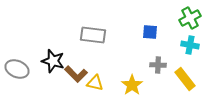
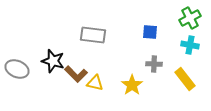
gray cross: moved 4 px left, 1 px up
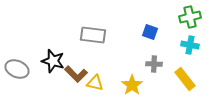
green cross: moved 1 px up; rotated 15 degrees clockwise
blue square: rotated 14 degrees clockwise
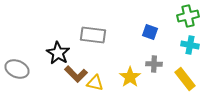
green cross: moved 2 px left, 1 px up
black star: moved 5 px right, 8 px up; rotated 15 degrees clockwise
yellow star: moved 2 px left, 8 px up
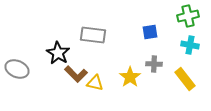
blue square: rotated 28 degrees counterclockwise
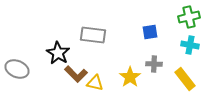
green cross: moved 1 px right, 1 px down
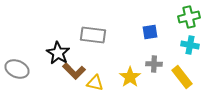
brown L-shape: moved 2 px left, 3 px up
yellow rectangle: moved 3 px left, 2 px up
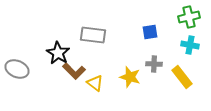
yellow star: rotated 20 degrees counterclockwise
yellow triangle: rotated 24 degrees clockwise
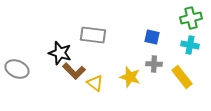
green cross: moved 2 px right, 1 px down
blue square: moved 2 px right, 5 px down; rotated 21 degrees clockwise
black star: moved 2 px right; rotated 15 degrees counterclockwise
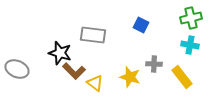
blue square: moved 11 px left, 12 px up; rotated 14 degrees clockwise
